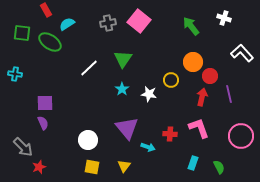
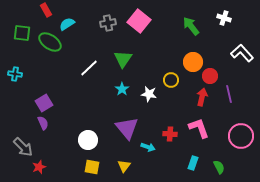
purple square: moved 1 px left; rotated 30 degrees counterclockwise
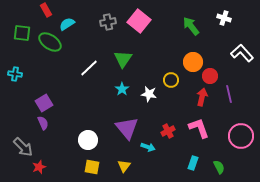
gray cross: moved 1 px up
red cross: moved 2 px left, 3 px up; rotated 32 degrees counterclockwise
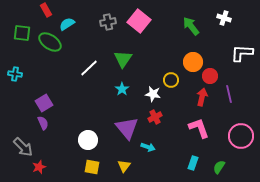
white L-shape: rotated 45 degrees counterclockwise
white star: moved 4 px right
red cross: moved 13 px left, 14 px up
green semicircle: rotated 120 degrees counterclockwise
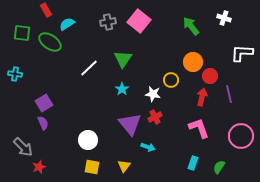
purple triangle: moved 3 px right, 4 px up
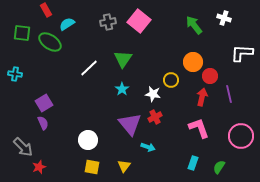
green arrow: moved 3 px right, 1 px up
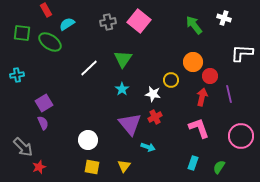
cyan cross: moved 2 px right, 1 px down; rotated 16 degrees counterclockwise
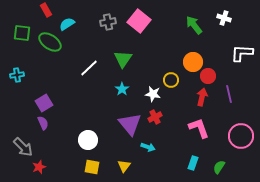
red circle: moved 2 px left
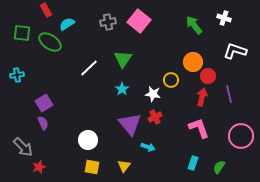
white L-shape: moved 7 px left, 2 px up; rotated 15 degrees clockwise
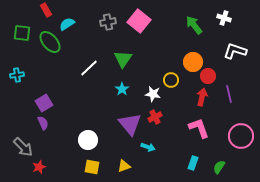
green ellipse: rotated 15 degrees clockwise
yellow triangle: rotated 32 degrees clockwise
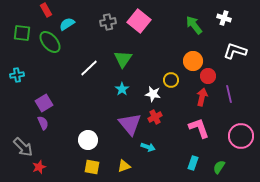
orange circle: moved 1 px up
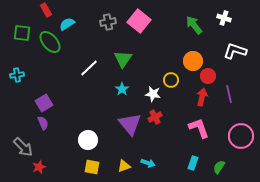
cyan arrow: moved 16 px down
